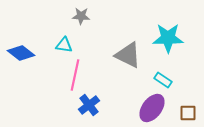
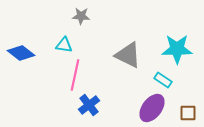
cyan star: moved 9 px right, 11 px down
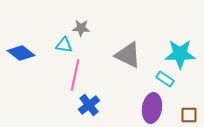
gray star: moved 12 px down
cyan star: moved 3 px right, 5 px down
cyan rectangle: moved 2 px right, 1 px up
purple ellipse: rotated 28 degrees counterclockwise
brown square: moved 1 px right, 2 px down
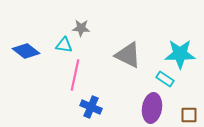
blue diamond: moved 5 px right, 2 px up
blue cross: moved 2 px right, 2 px down; rotated 30 degrees counterclockwise
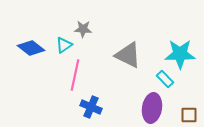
gray star: moved 2 px right, 1 px down
cyan triangle: rotated 42 degrees counterclockwise
blue diamond: moved 5 px right, 3 px up
cyan rectangle: rotated 12 degrees clockwise
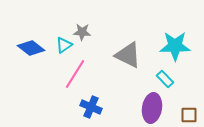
gray star: moved 1 px left, 3 px down
cyan star: moved 5 px left, 8 px up
pink line: moved 1 px up; rotated 20 degrees clockwise
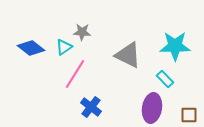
cyan triangle: moved 2 px down
blue cross: rotated 15 degrees clockwise
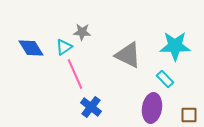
blue diamond: rotated 20 degrees clockwise
pink line: rotated 56 degrees counterclockwise
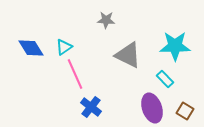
gray star: moved 24 px right, 12 px up
purple ellipse: rotated 28 degrees counterclockwise
brown square: moved 4 px left, 4 px up; rotated 30 degrees clockwise
